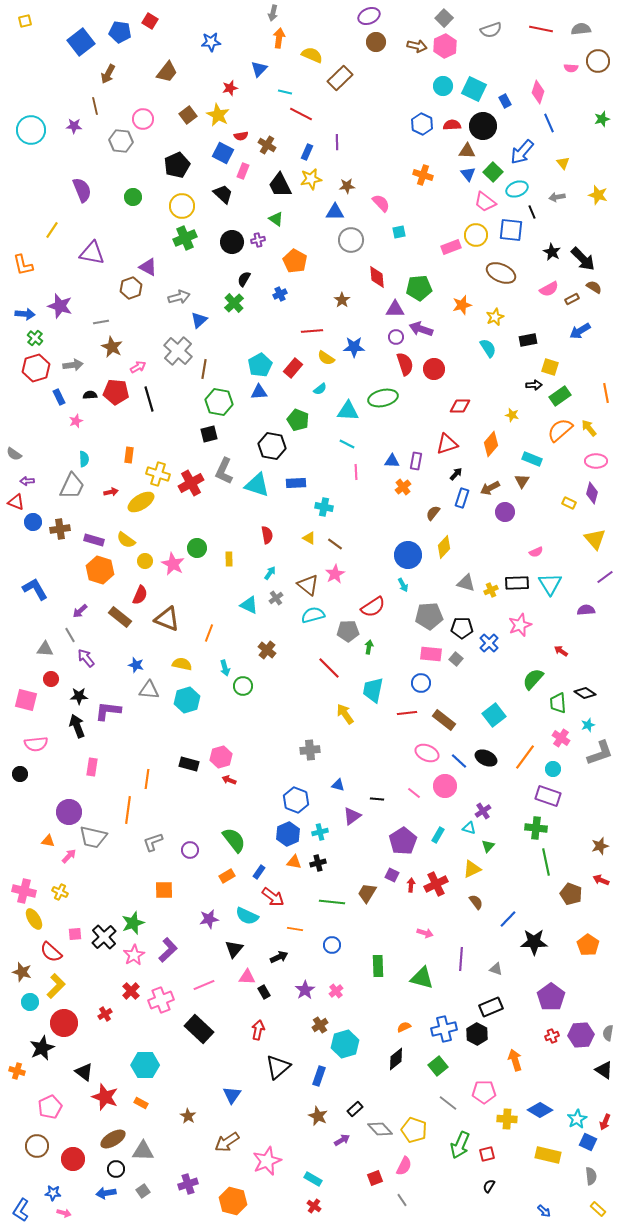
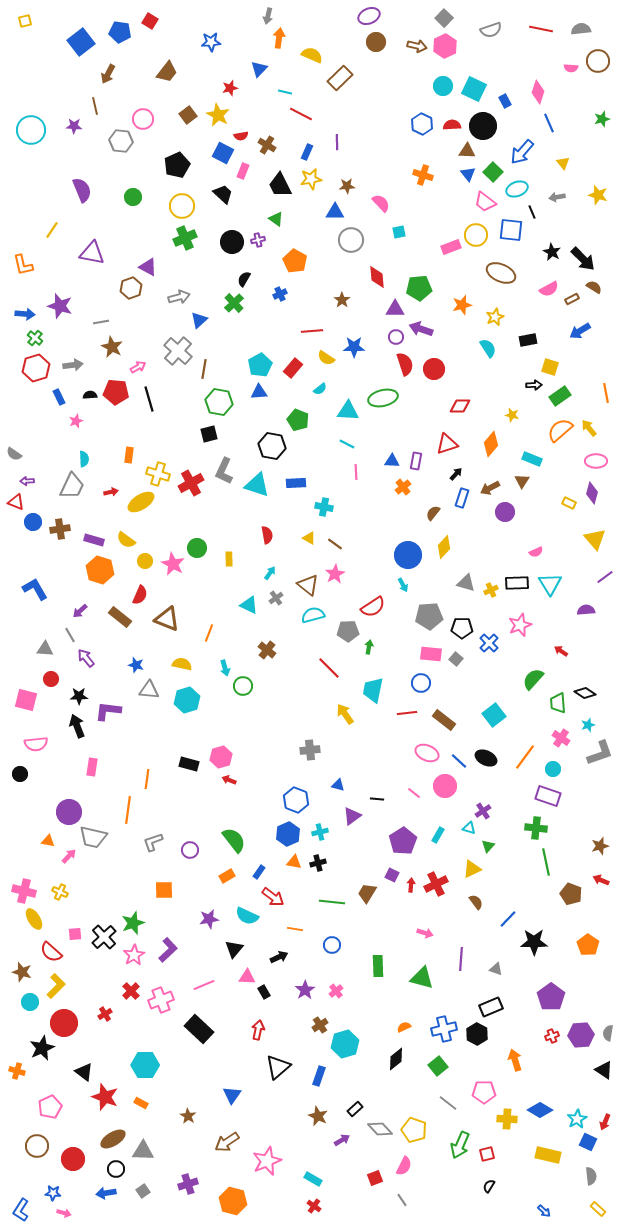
gray arrow at (273, 13): moved 5 px left, 3 px down
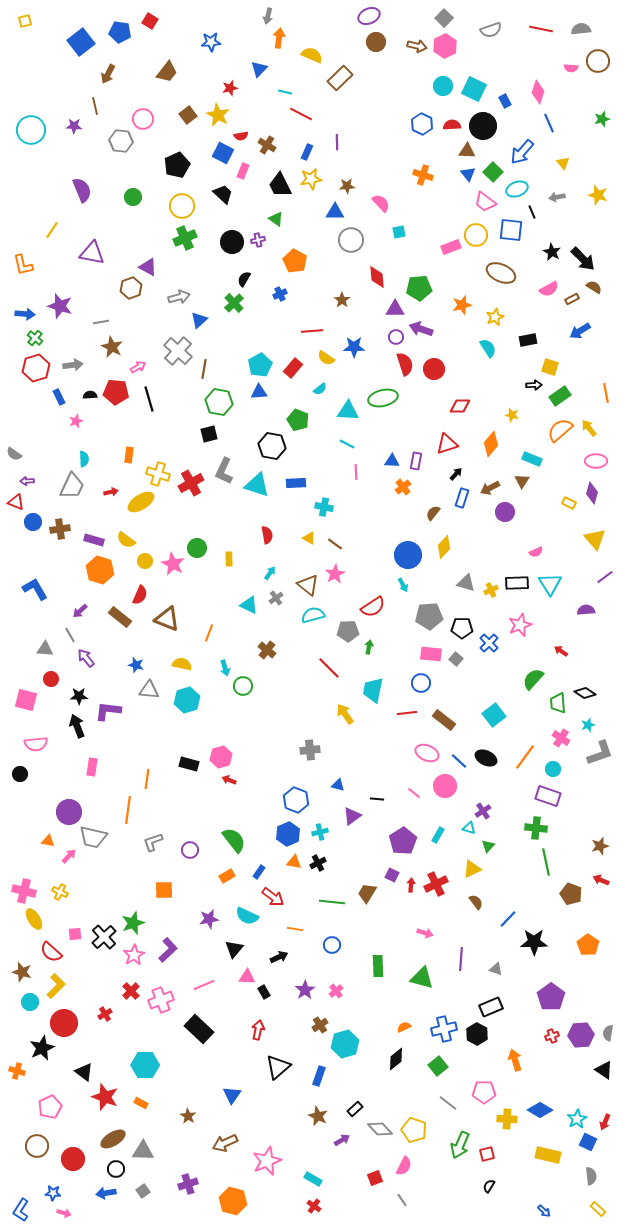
black cross at (318, 863): rotated 14 degrees counterclockwise
brown arrow at (227, 1142): moved 2 px left, 1 px down; rotated 10 degrees clockwise
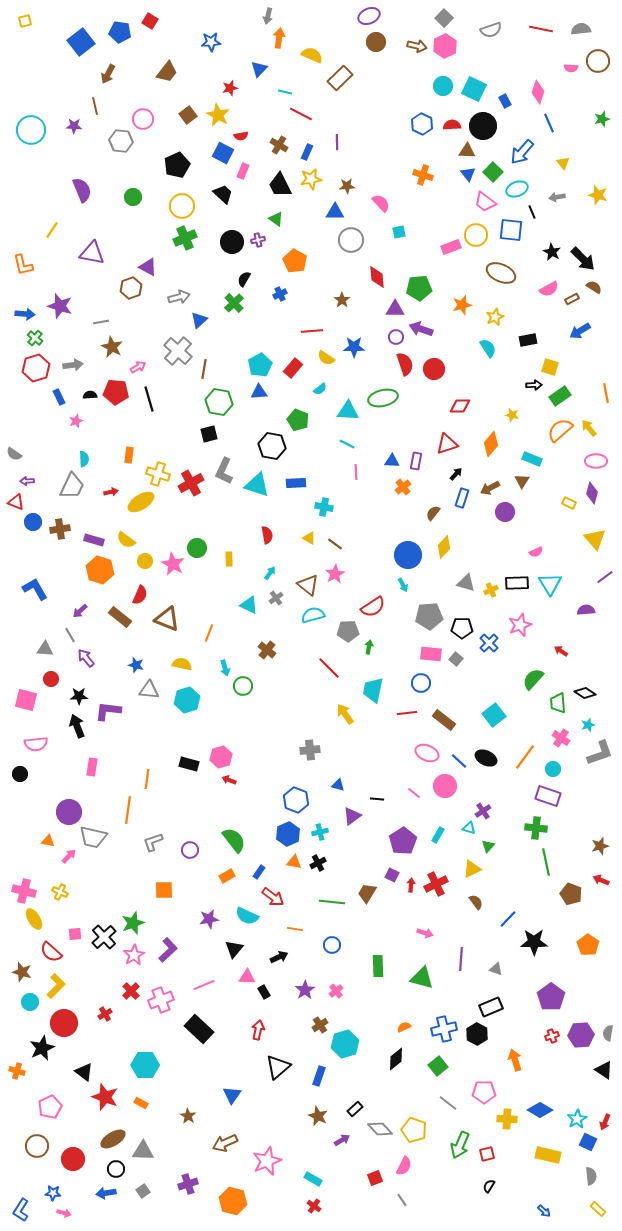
brown cross at (267, 145): moved 12 px right
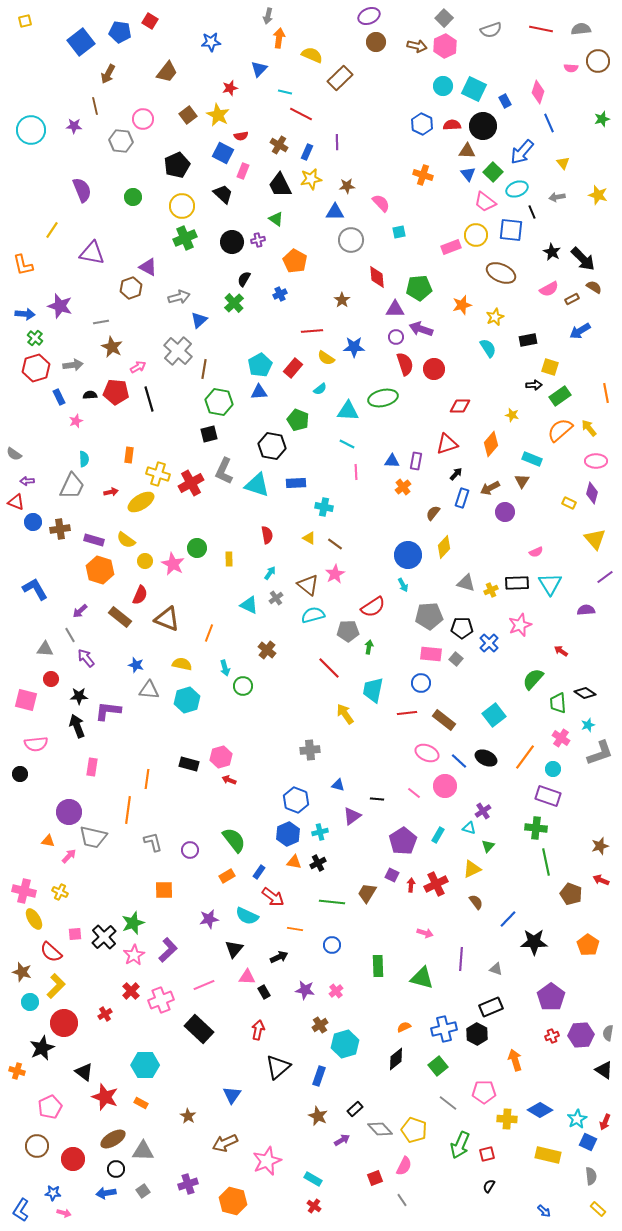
gray L-shape at (153, 842): rotated 95 degrees clockwise
purple star at (305, 990): rotated 30 degrees counterclockwise
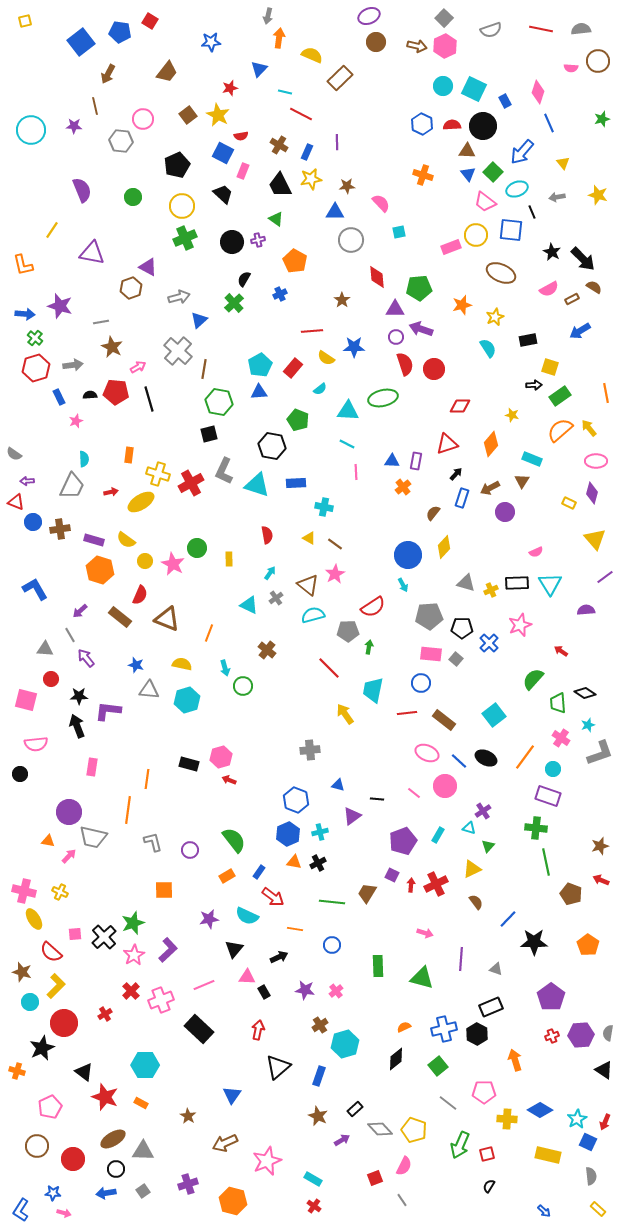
purple pentagon at (403, 841): rotated 12 degrees clockwise
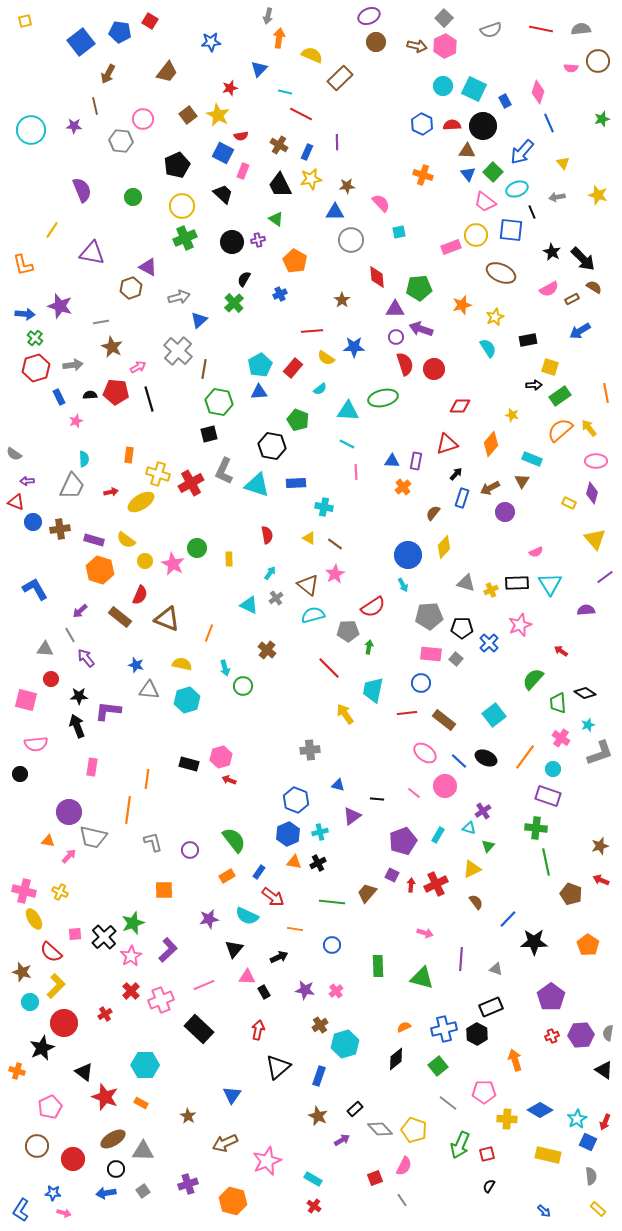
pink ellipse at (427, 753): moved 2 px left; rotated 15 degrees clockwise
brown trapezoid at (367, 893): rotated 10 degrees clockwise
pink star at (134, 955): moved 3 px left, 1 px down
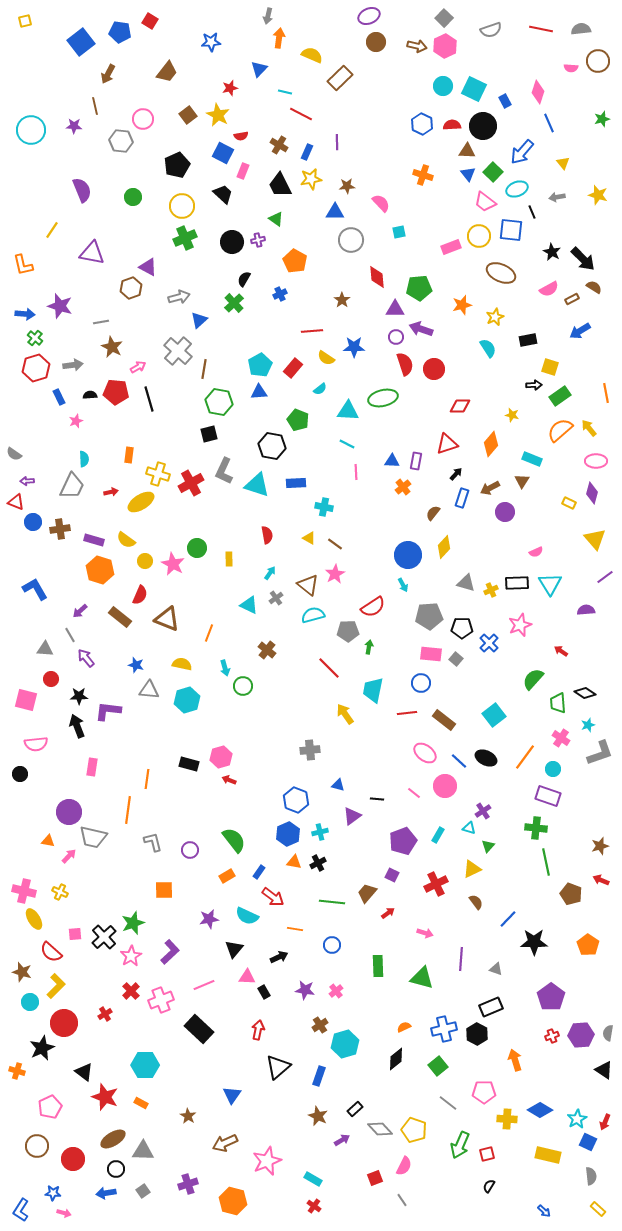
yellow circle at (476, 235): moved 3 px right, 1 px down
red arrow at (411, 885): moved 23 px left, 28 px down; rotated 48 degrees clockwise
purple L-shape at (168, 950): moved 2 px right, 2 px down
